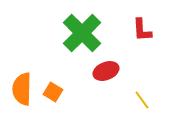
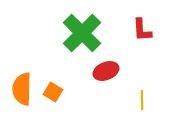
yellow line: rotated 36 degrees clockwise
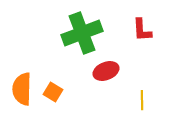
green cross: rotated 24 degrees clockwise
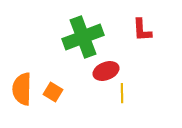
green cross: moved 1 px right, 4 px down
yellow line: moved 20 px left, 7 px up
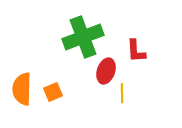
red L-shape: moved 6 px left, 21 px down
red ellipse: rotated 50 degrees counterclockwise
orange square: rotated 36 degrees clockwise
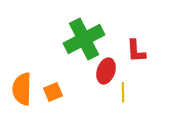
green cross: moved 1 px right, 2 px down; rotated 6 degrees counterclockwise
yellow line: moved 1 px right, 1 px up
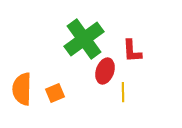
green cross: rotated 9 degrees counterclockwise
red L-shape: moved 4 px left
red ellipse: moved 1 px left
orange square: moved 2 px right, 1 px down
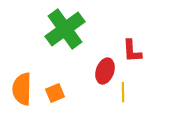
green cross: moved 19 px left, 10 px up
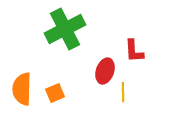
green cross: rotated 9 degrees clockwise
red L-shape: moved 2 px right
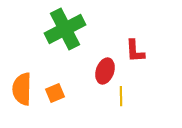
red L-shape: moved 1 px right
yellow line: moved 2 px left, 4 px down
